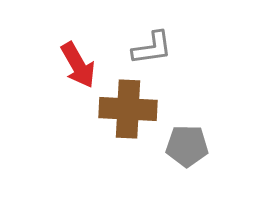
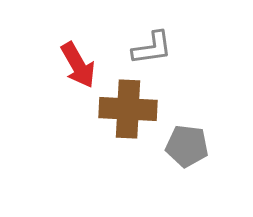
gray pentagon: rotated 6 degrees clockwise
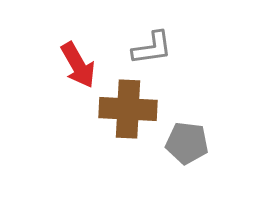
gray pentagon: moved 3 px up
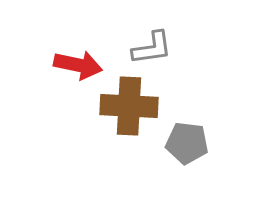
red arrow: rotated 48 degrees counterclockwise
brown cross: moved 1 px right, 3 px up
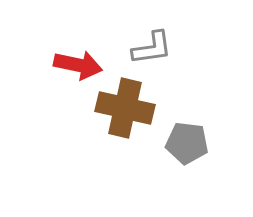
brown cross: moved 4 px left, 2 px down; rotated 10 degrees clockwise
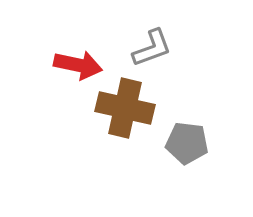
gray L-shape: rotated 12 degrees counterclockwise
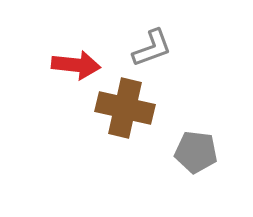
red arrow: moved 2 px left; rotated 6 degrees counterclockwise
gray pentagon: moved 9 px right, 9 px down
